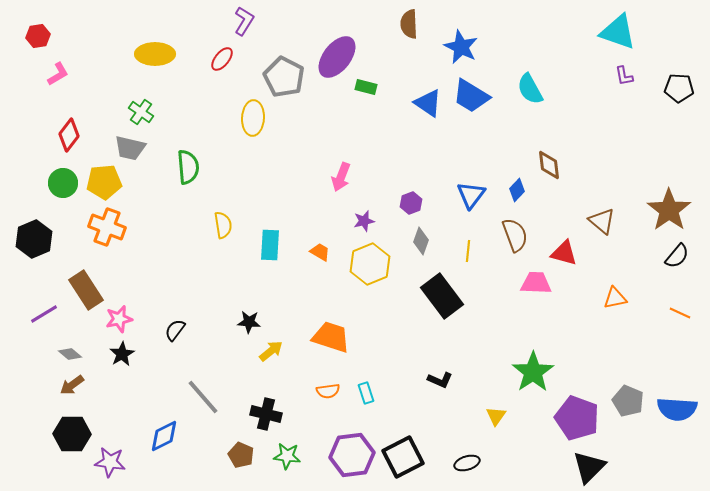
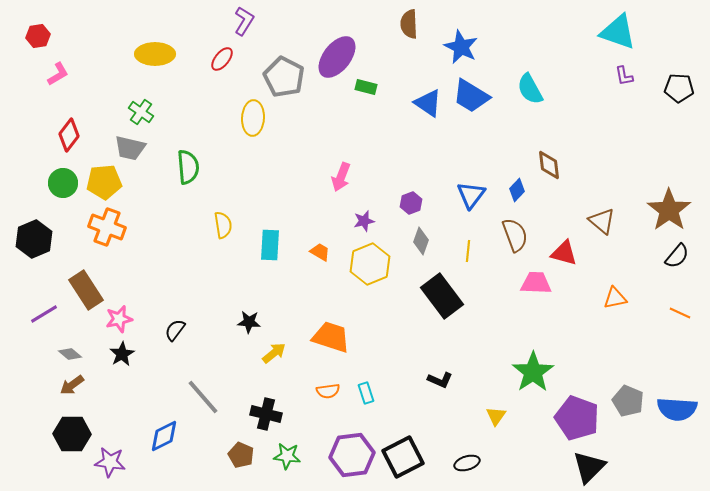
yellow arrow at (271, 351): moved 3 px right, 2 px down
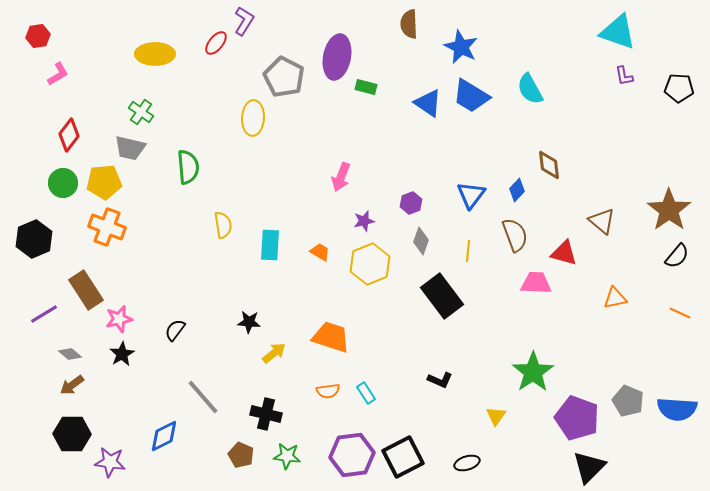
purple ellipse at (337, 57): rotated 27 degrees counterclockwise
red ellipse at (222, 59): moved 6 px left, 16 px up
cyan rectangle at (366, 393): rotated 15 degrees counterclockwise
